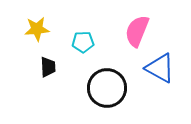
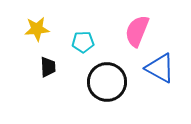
black circle: moved 6 px up
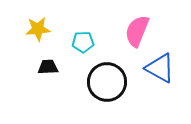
yellow star: moved 1 px right
black trapezoid: rotated 90 degrees counterclockwise
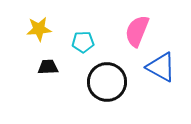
yellow star: moved 1 px right
blue triangle: moved 1 px right, 1 px up
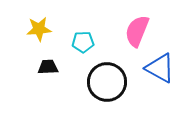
blue triangle: moved 1 px left, 1 px down
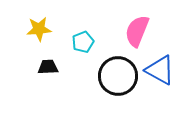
cyan pentagon: rotated 20 degrees counterclockwise
blue triangle: moved 2 px down
black circle: moved 11 px right, 6 px up
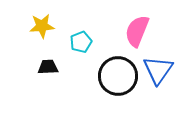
yellow star: moved 3 px right, 3 px up
cyan pentagon: moved 2 px left
blue triangle: moved 2 px left; rotated 36 degrees clockwise
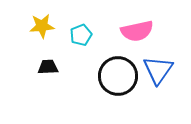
pink semicircle: rotated 124 degrees counterclockwise
cyan pentagon: moved 7 px up
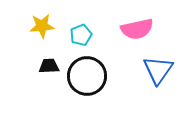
pink semicircle: moved 2 px up
black trapezoid: moved 1 px right, 1 px up
black circle: moved 31 px left
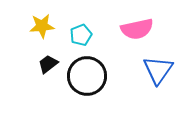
black trapezoid: moved 1 px left, 2 px up; rotated 35 degrees counterclockwise
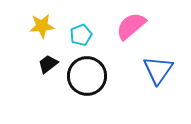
pink semicircle: moved 6 px left, 3 px up; rotated 152 degrees clockwise
